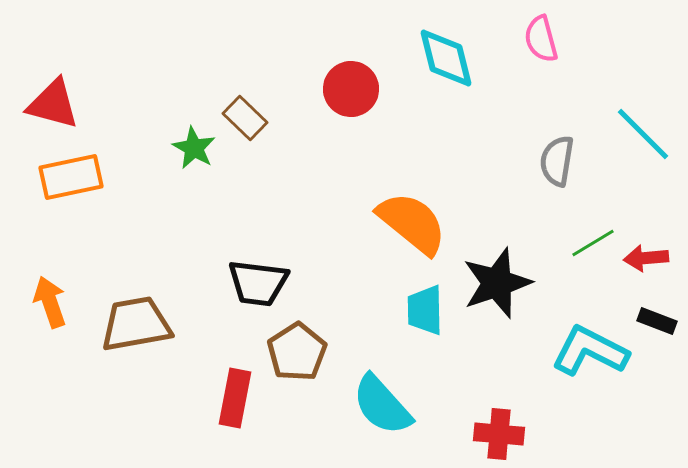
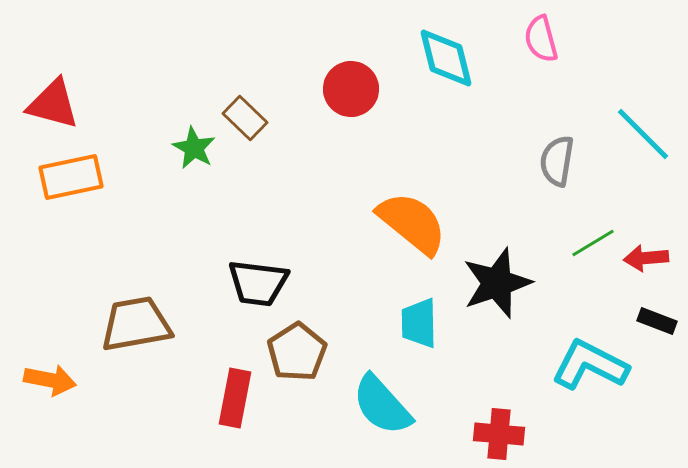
orange arrow: moved 78 px down; rotated 120 degrees clockwise
cyan trapezoid: moved 6 px left, 13 px down
cyan L-shape: moved 14 px down
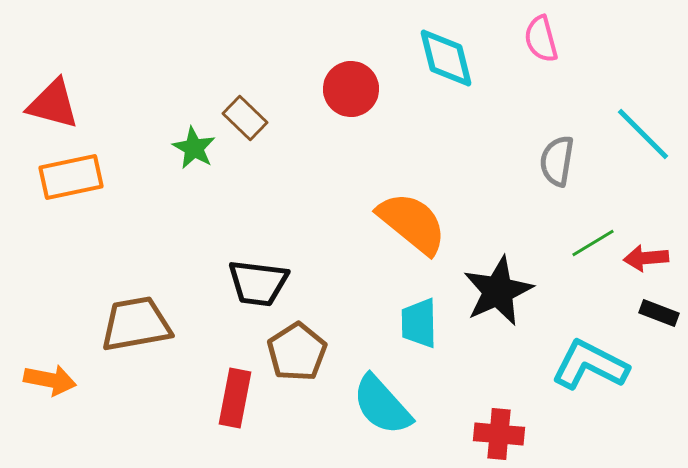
black star: moved 1 px right, 8 px down; rotated 6 degrees counterclockwise
black rectangle: moved 2 px right, 8 px up
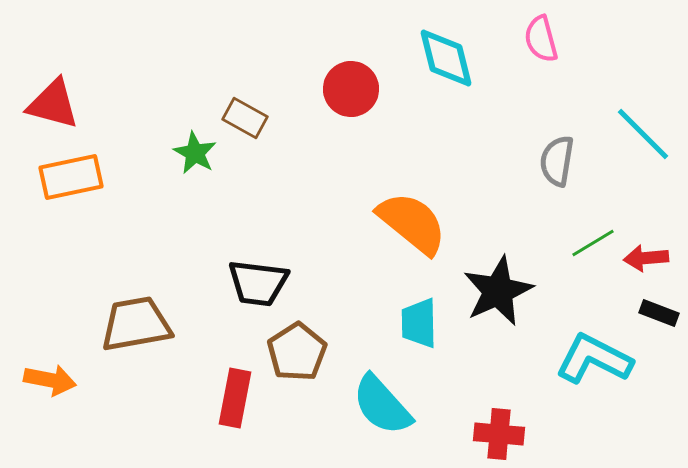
brown rectangle: rotated 15 degrees counterclockwise
green star: moved 1 px right, 5 px down
cyan L-shape: moved 4 px right, 6 px up
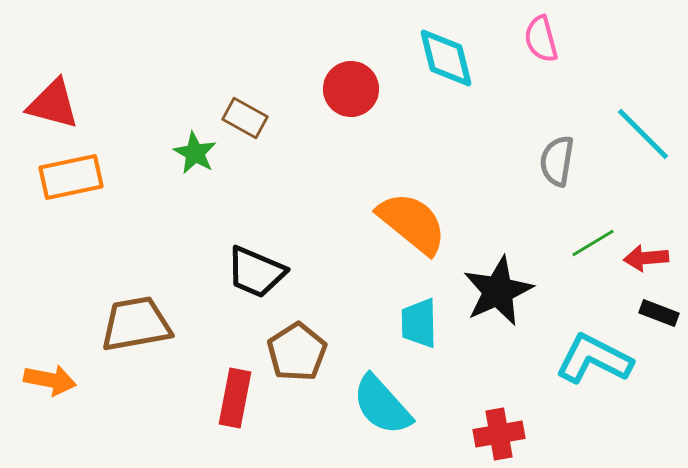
black trapezoid: moved 2 px left, 11 px up; rotated 16 degrees clockwise
red cross: rotated 15 degrees counterclockwise
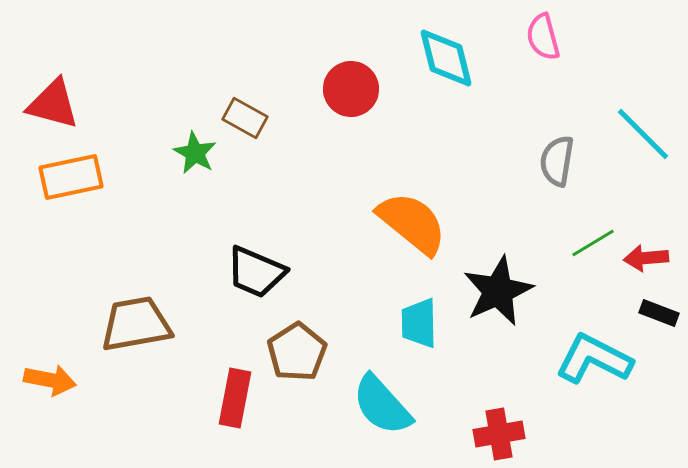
pink semicircle: moved 2 px right, 2 px up
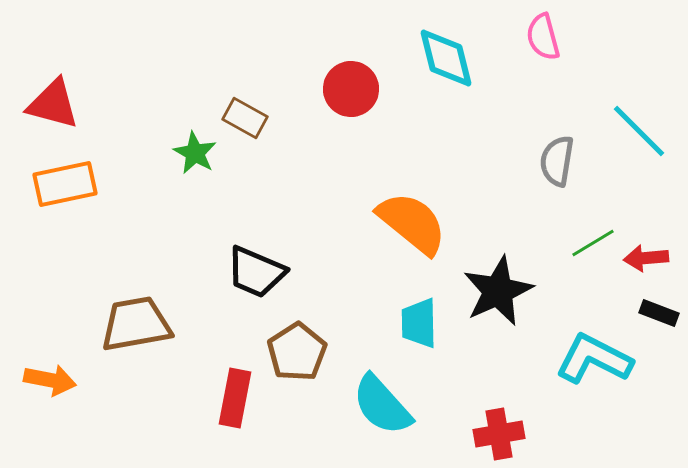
cyan line: moved 4 px left, 3 px up
orange rectangle: moved 6 px left, 7 px down
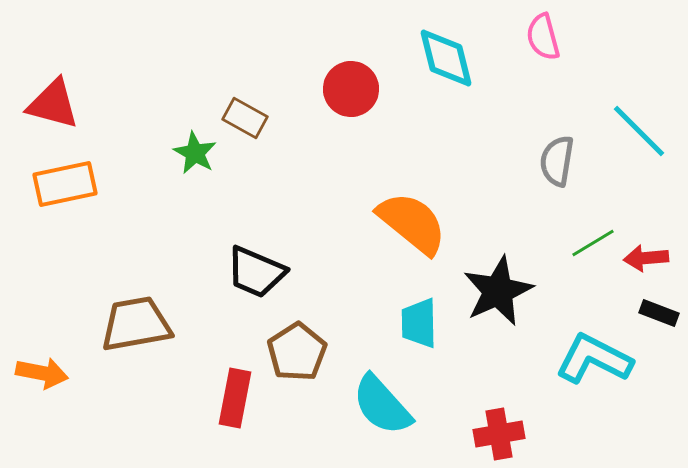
orange arrow: moved 8 px left, 7 px up
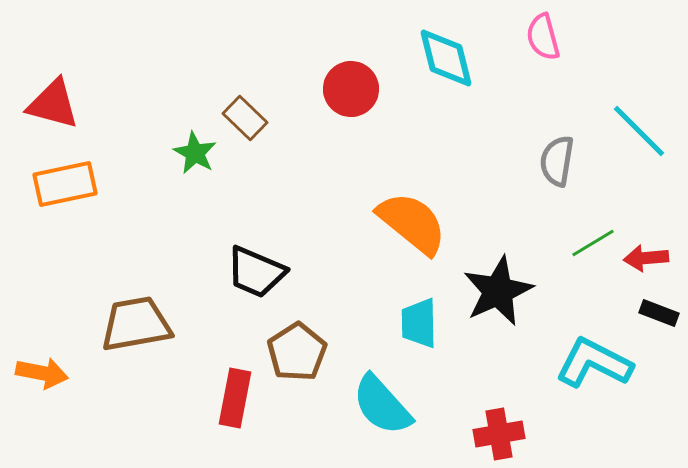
brown rectangle: rotated 15 degrees clockwise
cyan L-shape: moved 4 px down
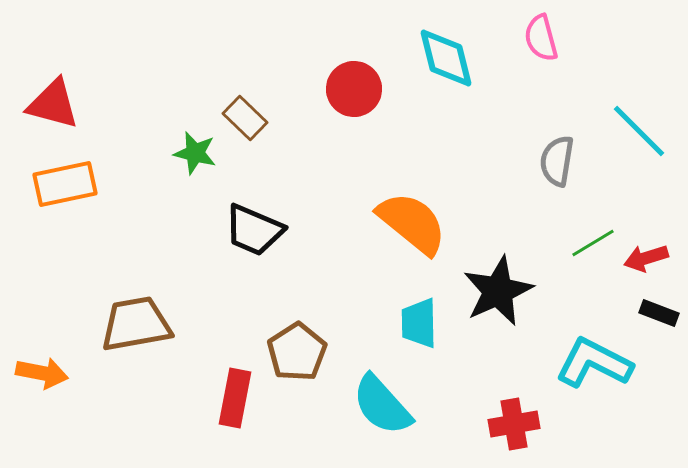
pink semicircle: moved 2 px left, 1 px down
red circle: moved 3 px right
green star: rotated 15 degrees counterclockwise
red arrow: rotated 12 degrees counterclockwise
black trapezoid: moved 2 px left, 42 px up
red cross: moved 15 px right, 10 px up
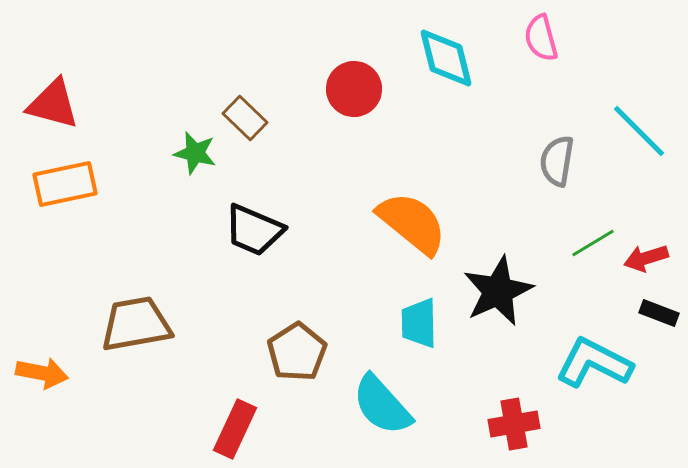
red rectangle: moved 31 px down; rotated 14 degrees clockwise
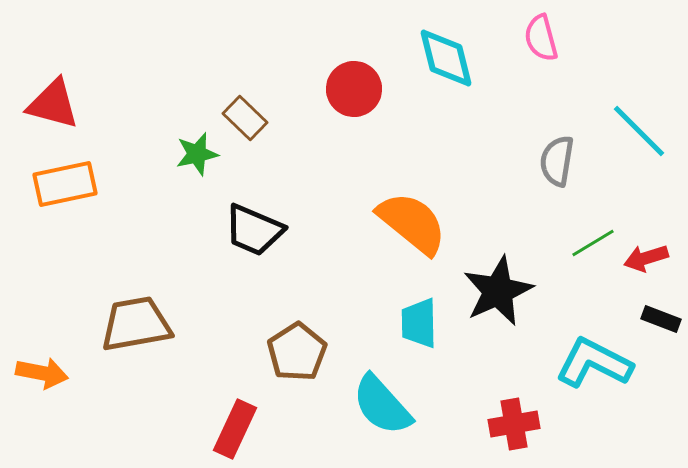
green star: moved 2 px right, 1 px down; rotated 27 degrees counterclockwise
black rectangle: moved 2 px right, 6 px down
